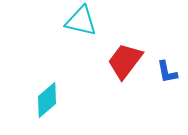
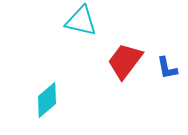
blue L-shape: moved 4 px up
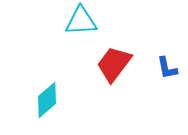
cyan triangle: rotated 16 degrees counterclockwise
red trapezoid: moved 11 px left, 3 px down
